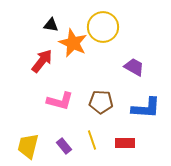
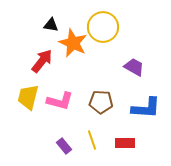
yellow trapezoid: moved 49 px up
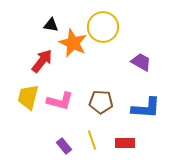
purple trapezoid: moved 7 px right, 5 px up
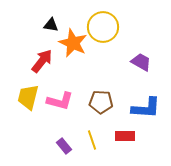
red rectangle: moved 7 px up
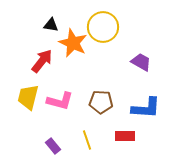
yellow line: moved 5 px left
purple rectangle: moved 11 px left
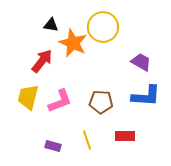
pink L-shape: rotated 36 degrees counterclockwise
blue L-shape: moved 12 px up
purple rectangle: rotated 35 degrees counterclockwise
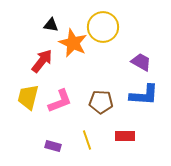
blue L-shape: moved 2 px left, 1 px up
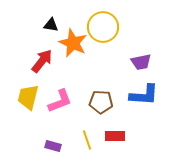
purple trapezoid: rotated 140 degrees clockwise
red rectangle: moved 10 px left
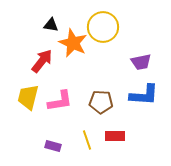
pink L-shape: rotated 12 degrees clockwise
